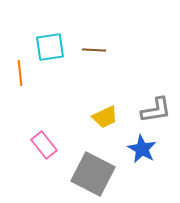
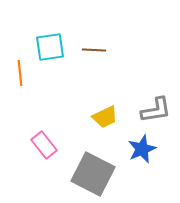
blue star: rotated 20 degrees clockwise
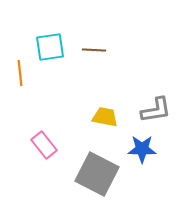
yellow trapezoid: rotated 144 degrees counterclockwise
blue star: rotated 24 degrees clockwise
gray square: moved 4 px right
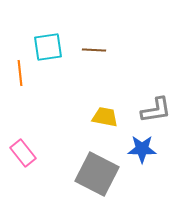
cyan square: moved 2 px left
pink rectangle: moved 21 px left, 8 px down
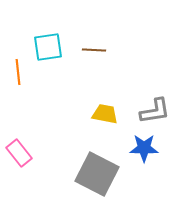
orange line: moved 2 px left, 1 px up
gray L-shape: moved 1 px left, 1 px down
yellow trapezoid: moved 3 px up
blue star: moved 2 px right, 1 px up
pink rectangle: moved 4 px left
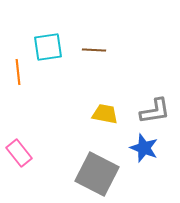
blue star: rotated 20 degrees clockwise
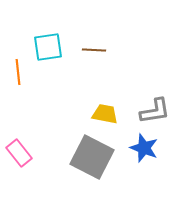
gray square: moved 5 px left, 17 px up
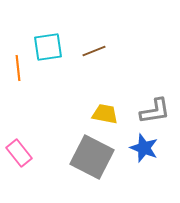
brown line: moved 1 px down; rotated 25 degrees counterclockwise
orange line: moved 4 px up
